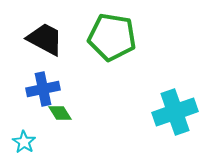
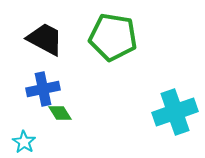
green pentagon: moved 1 px right
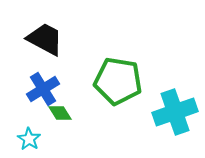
green pentagon: moved 5 px right, 44 px down
blue cross: rotated 20 degrees counterclockwise
cyan star: moved 5 px right, 3 px up
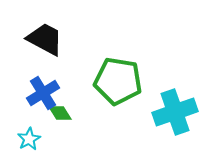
blue cross: moved 4 px down
cyan star: rotated 10 degrees clockwise
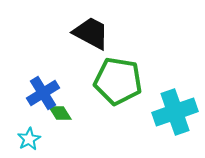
black trapezoid: moved 46 px right, 6 px up
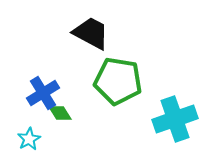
cyan cross: moved 7 px down
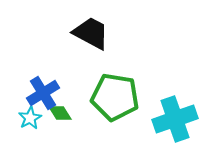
green pentagon: moved 3 px left, 16 px down
cyan star: moved 1 px right, 21 px up
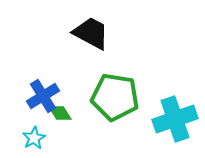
blue cross: moved 3 px down
cyan star: moved 4 px right, 20 px down
